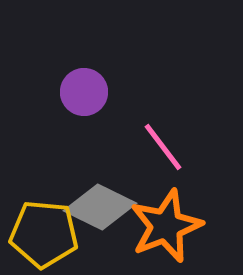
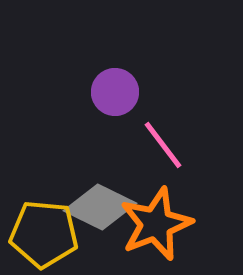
purple circle: moved 31 px right
pink line: moved 2 px up
orange star: moved 10 px left, 2 px up
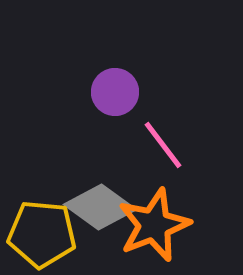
gray diamond: rotated 10 degrees clockwise
orange star: moved 2 px left, 1 px down
yellow pentagon: moved 2 px left
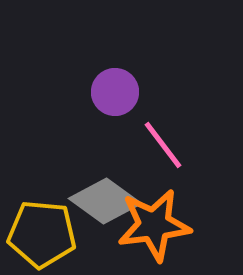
gray diamond: moved 5 px right, 6 px up
orange star: rotated 14 degrees clockwise
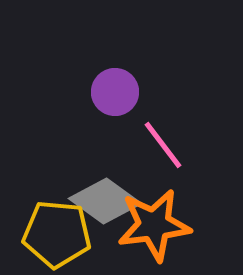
yellow pentagon: moved 15 px right
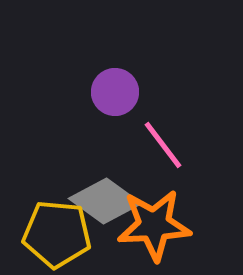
orange star: rotated 4 degrees clockwise
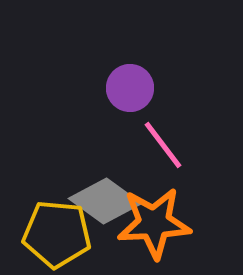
purple circle: moved 15 px right, 4 px up
orange star: moved 2 px up
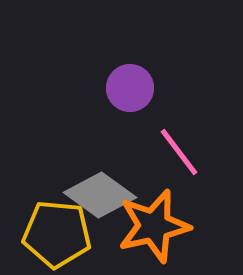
pink line: moved 16 px right, 7 px down
gray diamond: moved 5 px left, 6 px up
orange star: moved 3 px down; rotated 10 degrees counterclockwise
